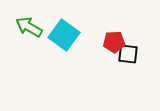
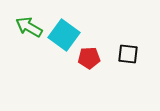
red pentagon: moved 25 px left, 16 px down
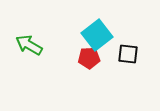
green arrow: moved 18 px down
cyan square: moved 33 px right; rotated 16 degrees clockwise
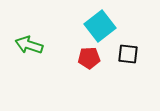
cyan square: moved 3 px right, 9 px up
green arrow: rotated 12 degrees counterclockwise
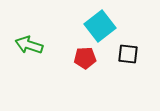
red pentagon: moved 4 px left
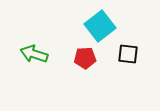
green arrow: moved 5 px right, 9 px down
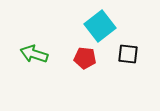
red pentagon: rotated 10 degrees clockwise
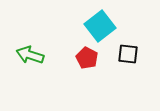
green arrow: moved 4 px left, 1 px down
red pentagon: moved 2 px right; rotated 20 degrees clockwise
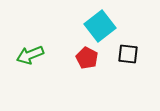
green arrow: rotated 40 degrees counterclockwise
